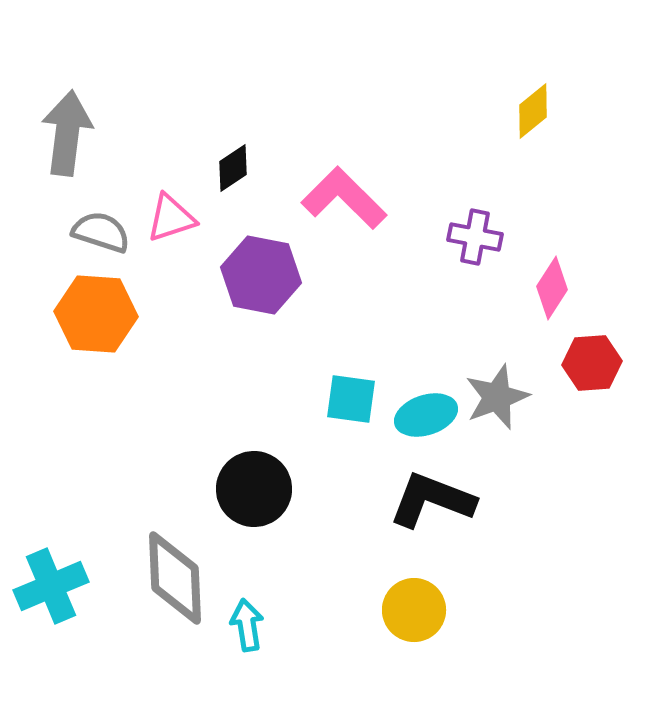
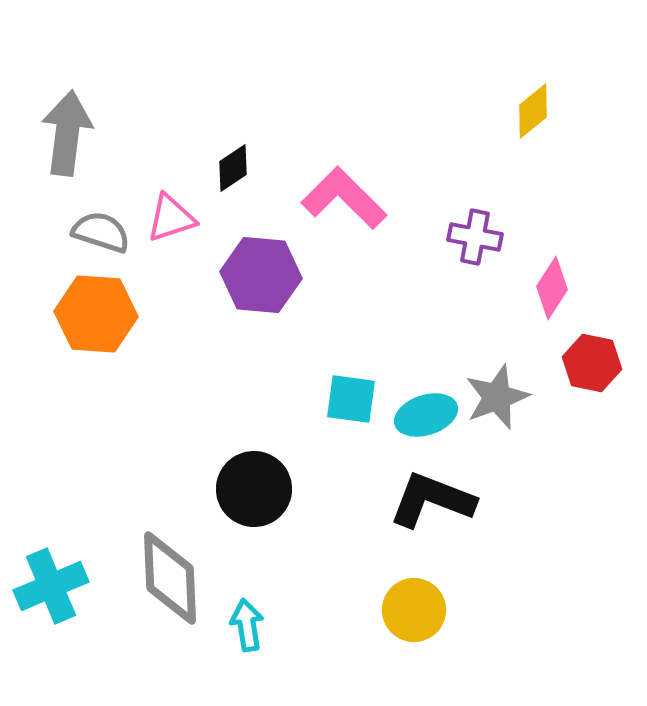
purple hexagon: rotated 6 degrees counterclockwise
red hexagon: rotated 16 degrees clockwise
gray diamond: moved 5 px left
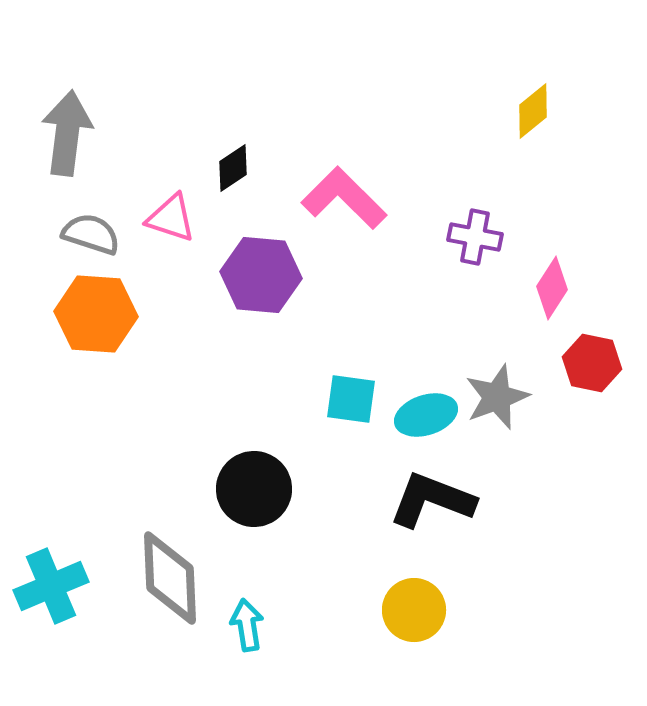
pink triangle: rotated 36 degrees clockwise
gray semicircle: moved 10 px left, 2 px down
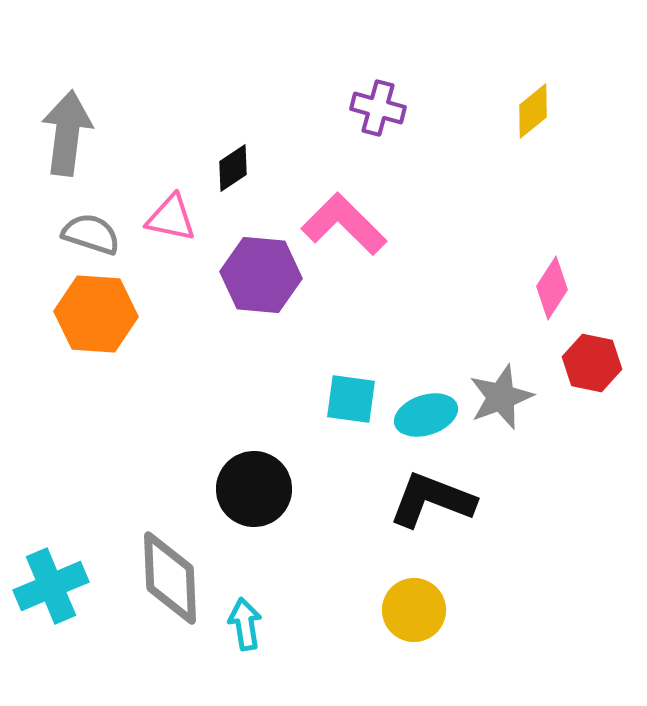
pink L-shape: moved 26 px down
pink triangle: rotated 6 degrees counterclockwise
purple cross: moved 97 px left, 129 px up; rotated 4 degrees clockwise
gray star: moved 4 px right
cyan arrow: moved 2 px left, 1 px up
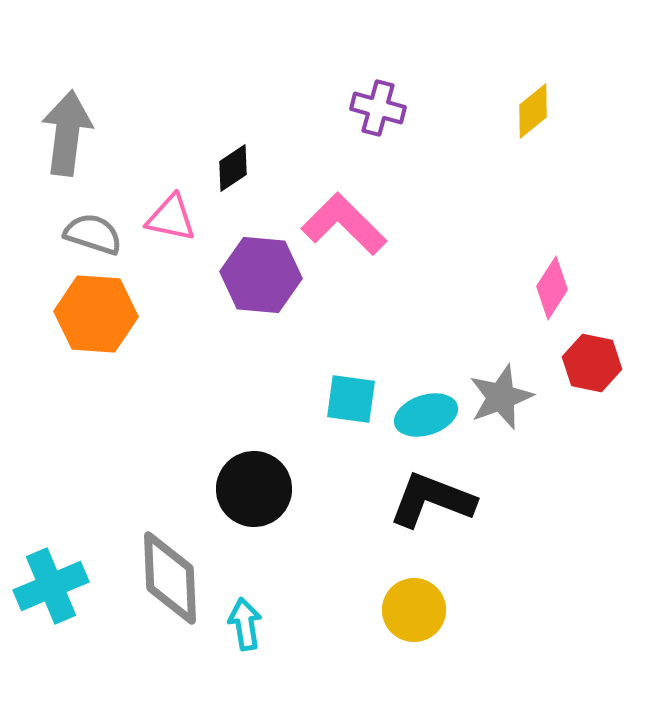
gray semicircle: moved 2 px right
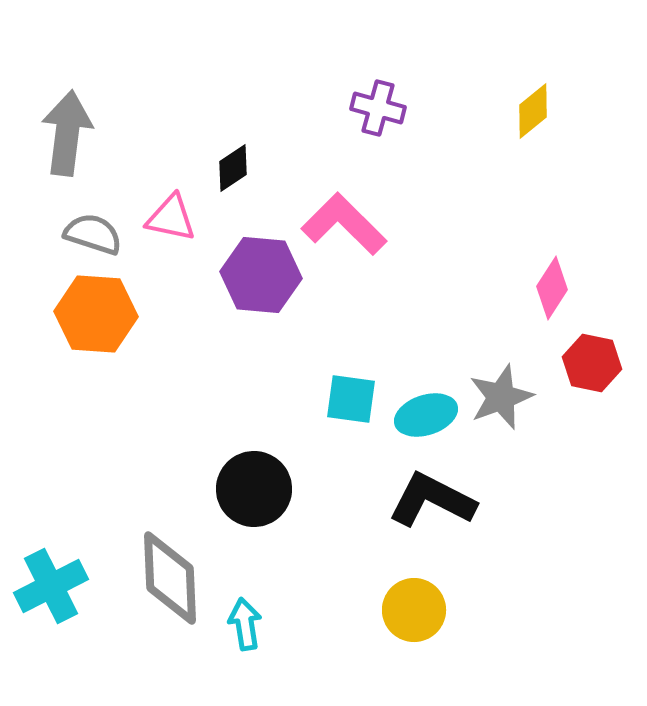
black L-shape: rotated 6 degrees clockwise
cyan cross: rotated 4 degrees counterclockwise
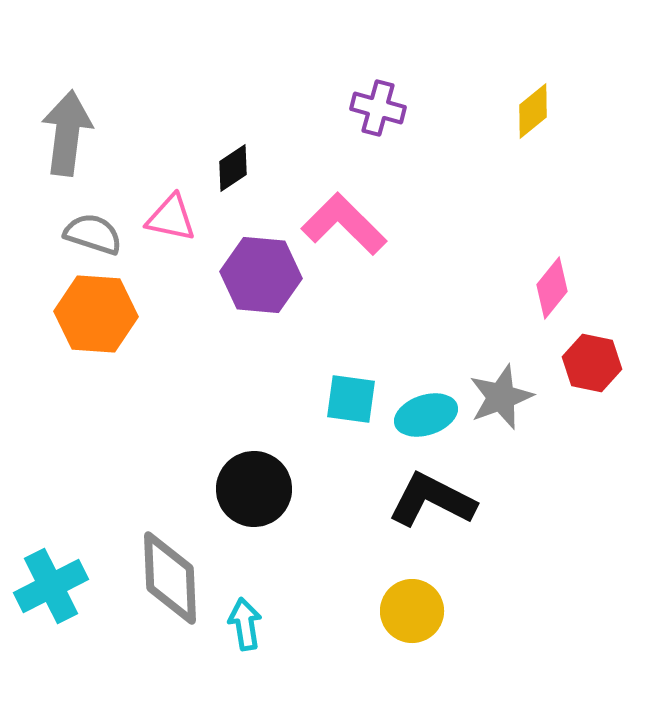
pink diamond: rotated 6 degrees clockwise
yellow circle: moved 2 px left, 1 px down
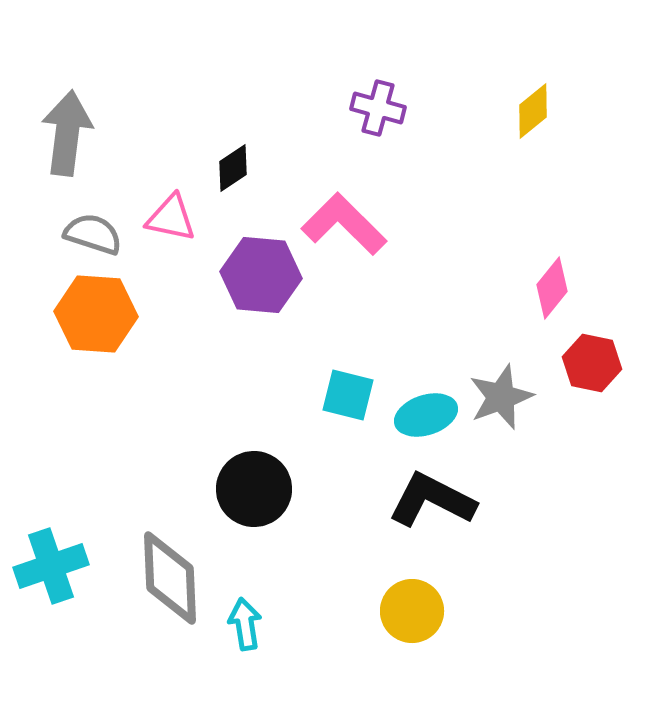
cyan square: moved 3 px left, 4 px up; rotated 6 degrees clockwise
cyan cross: moved 20 px up; rotated 8 degrees clockwise
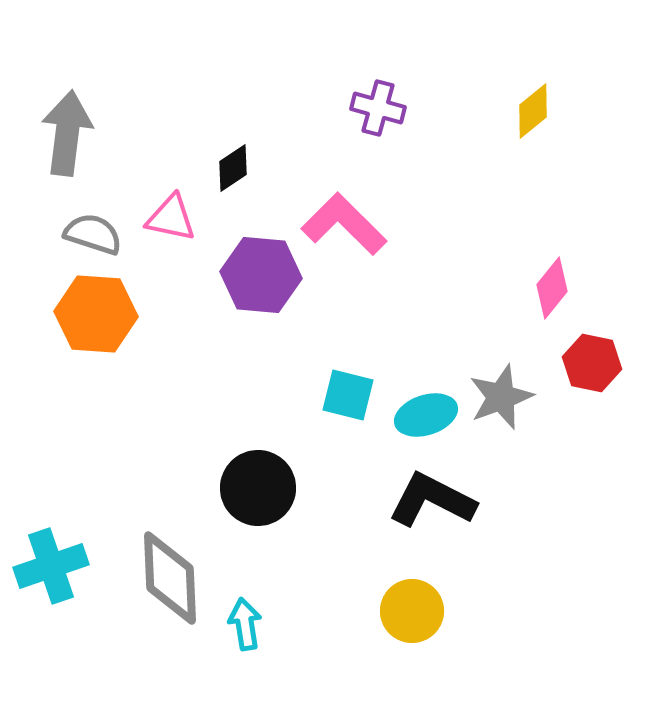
black circle: moved 4 px right, 1 px up
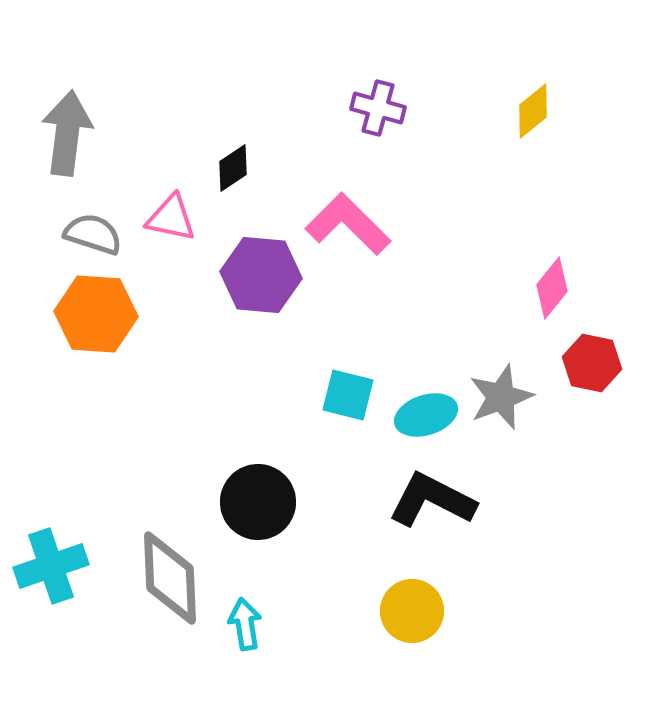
pink L-shape: moved 4 px right
black circle: moved 14 px down
